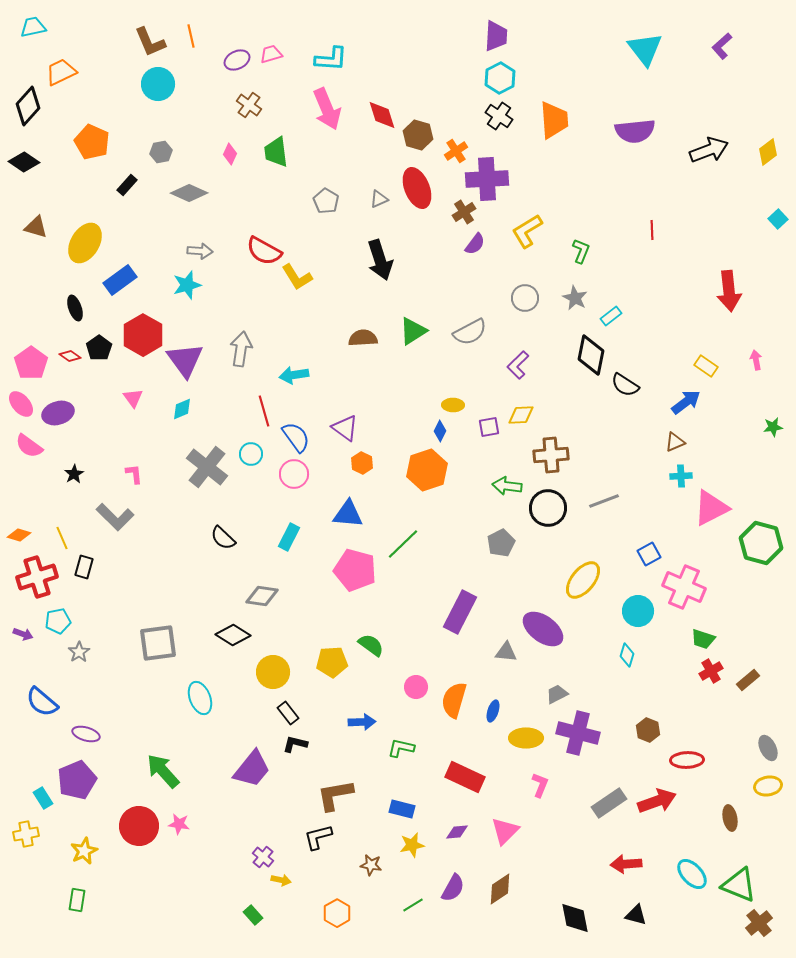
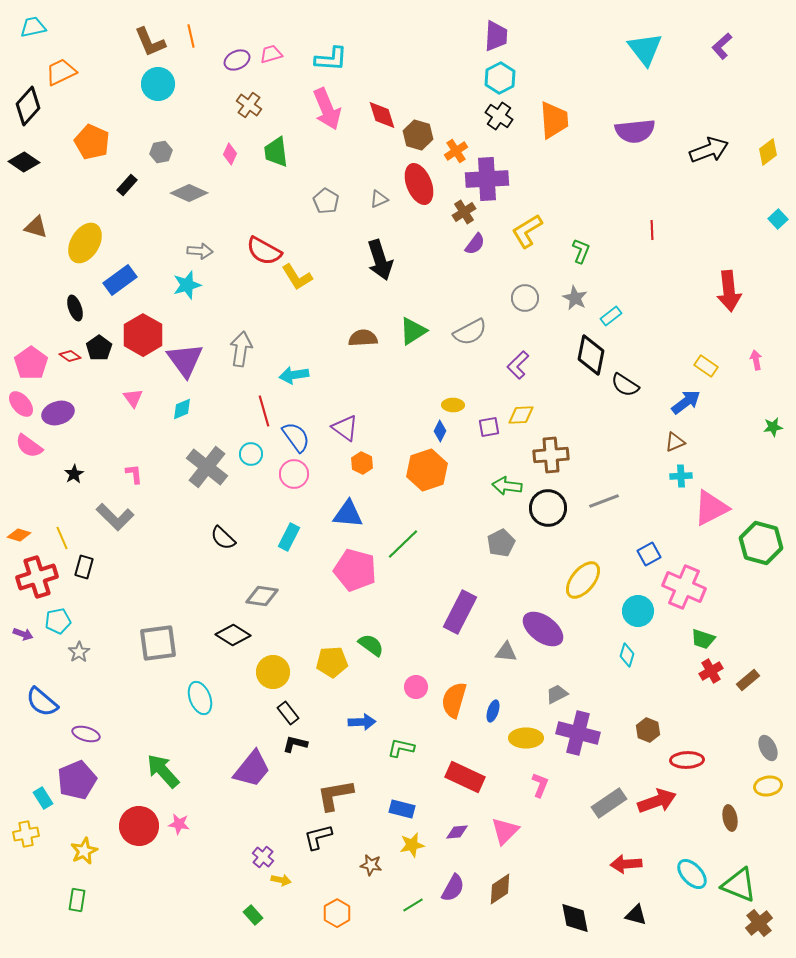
red ellipse at (417, 188): moved 2 px right, 4 px up
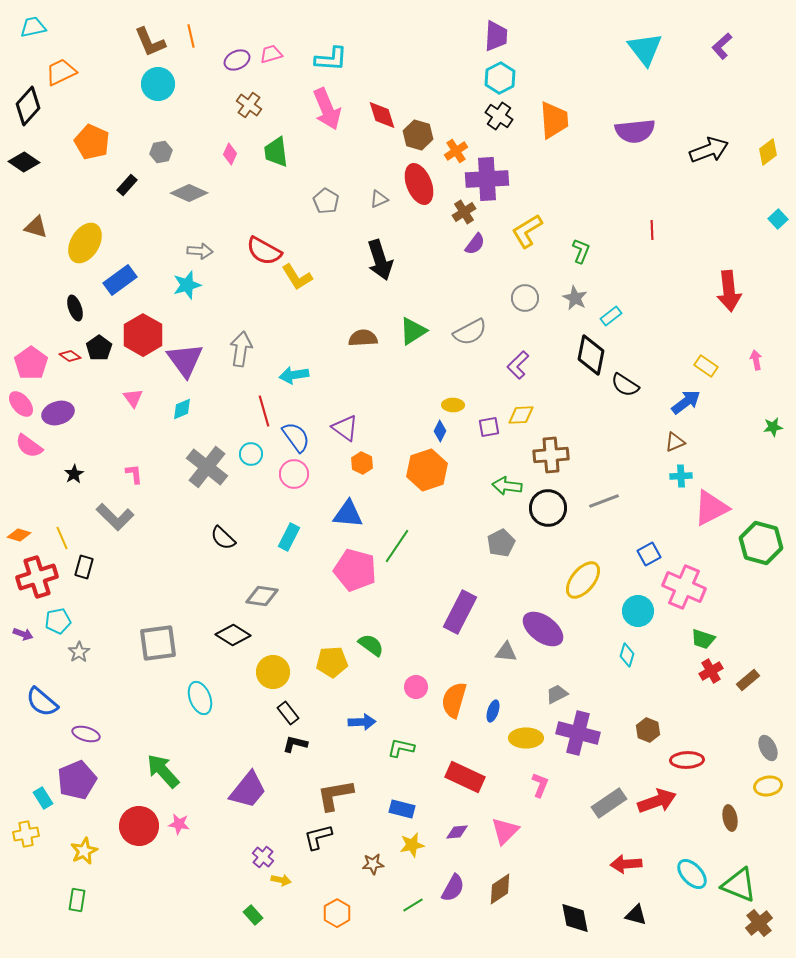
green line at (403, 544): moved 6 px left, 2 px down; rotated 12 degrees counterclockwise
purple trapezoid at (252, 769): moved 4 px left, 21 px down
brown star at (371, 865): moved 2 px right, 1 px up; rotated 15 degrees counterclockwise
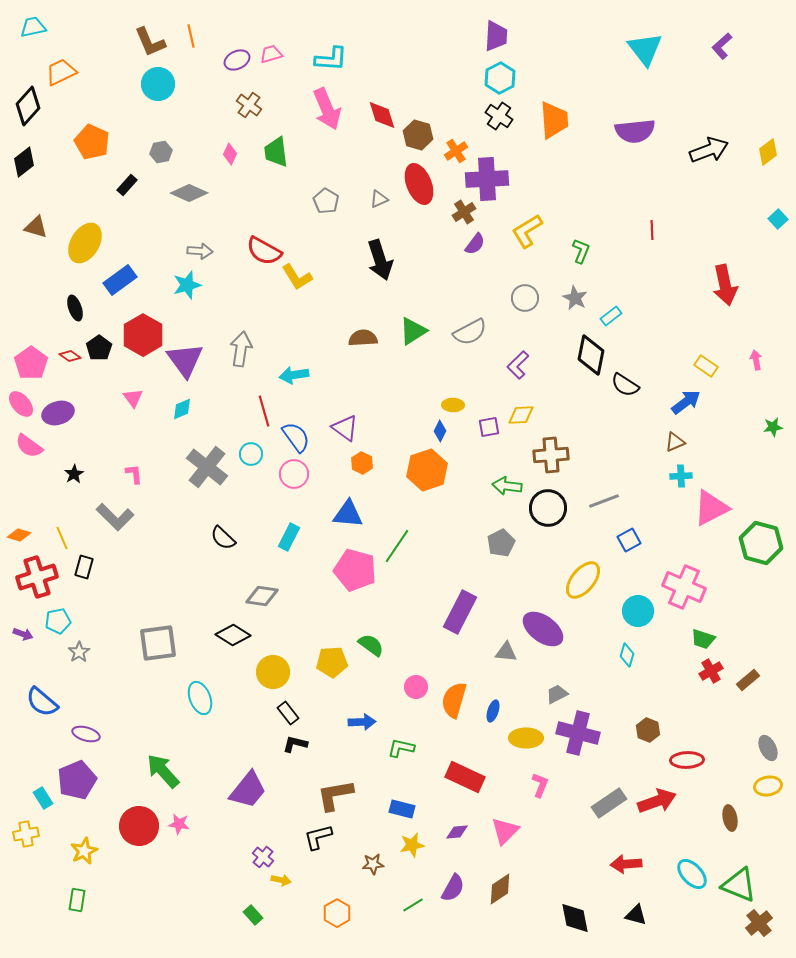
black diamond at (24, 162): rotated 72 degrees counterclockwise
red arrow at (729, 291): moved 4 px left, 6 px up; rotated 6 degrees counterclockwise
blue square at (649, 554): moved 20 px left, 14 px up
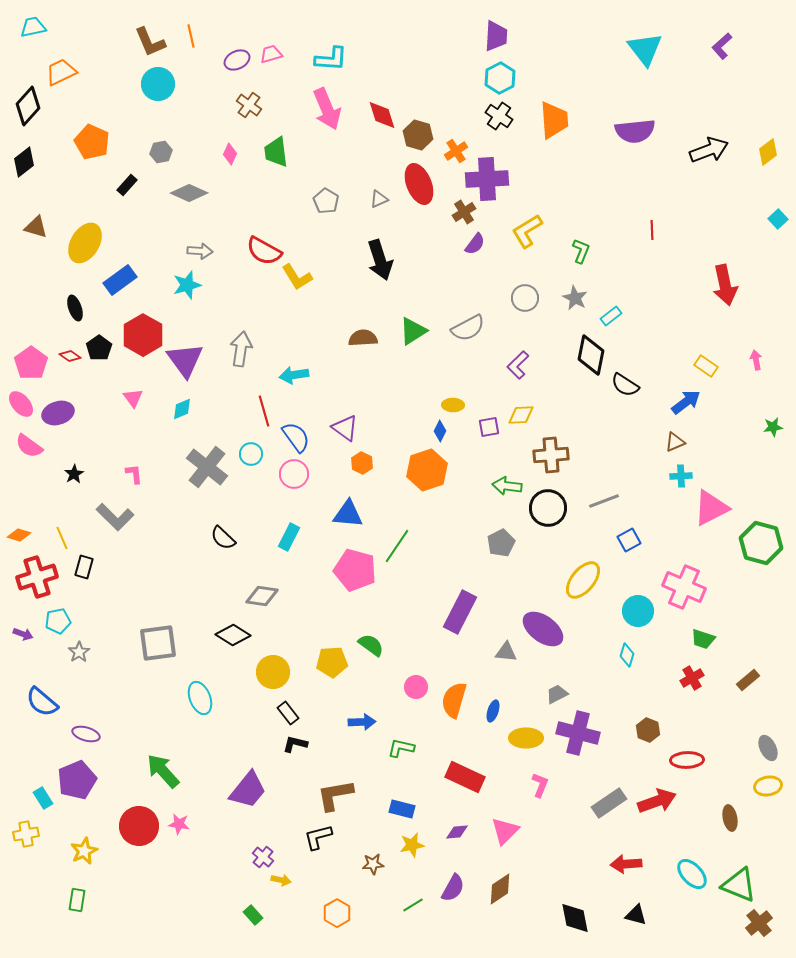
gray semicircle at (470, 332): moved 2 px left, 4 px up
red cross at (711, 671): moved 19 px left, 7 px down
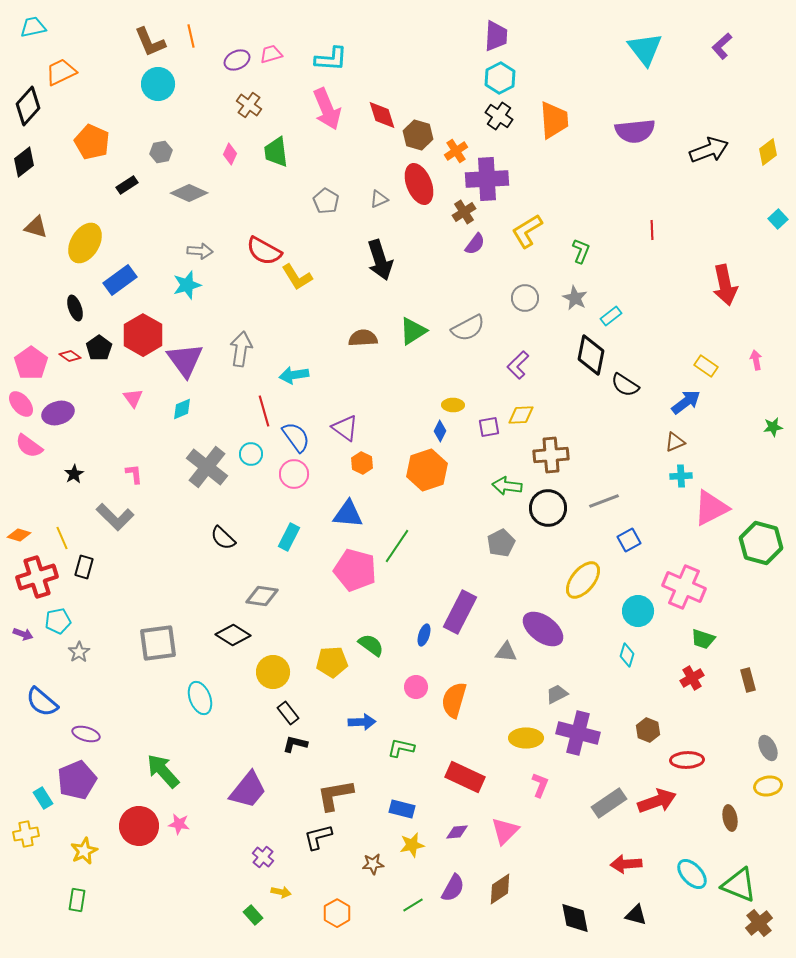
black rectangle at (127, 185): rotated 15 degrees clockwise
brown rectangle at (748, 680): rotated 65 degrees counterclockwise
blue ellipse at (493, 711): moved 69 px left, 76 px up
yellow arrow at (281, 880): moved 12 px down
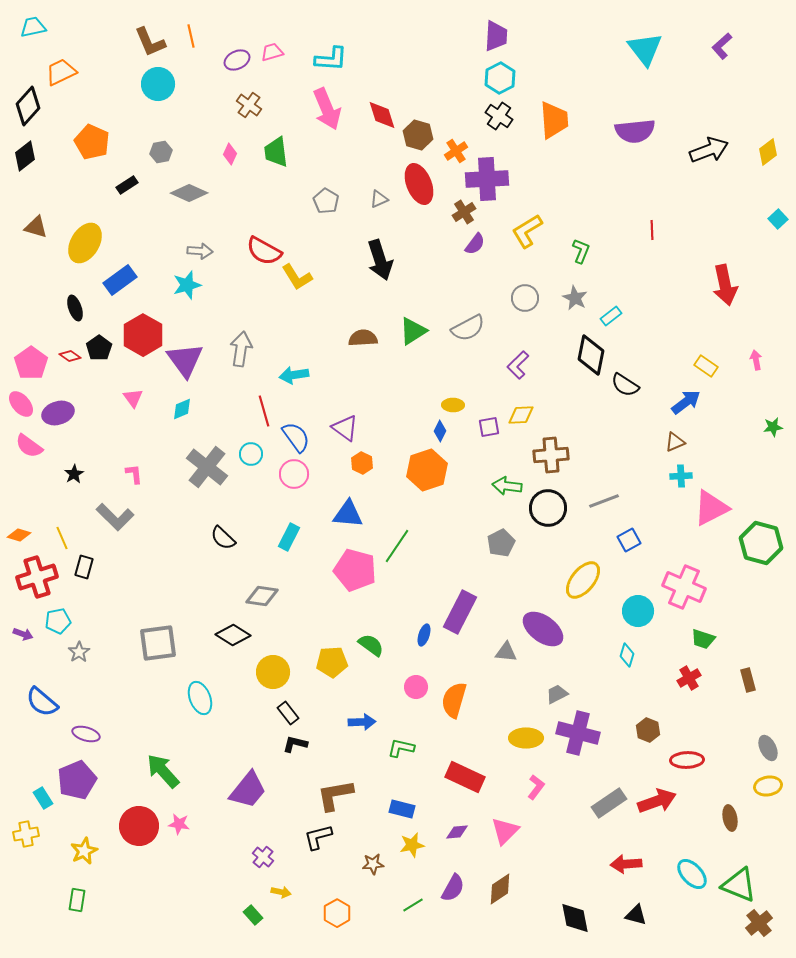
pink trapezoid at (271, 54): moved 1 px right, 2 px up
black diamond at (24, 162): moved 1 px right, 6 px up
red cross at (692, 678): moved 3 px left
pink L-shape at (540, 785): moved 4 px left, 2 px down; rotated 15 degrees clockwise
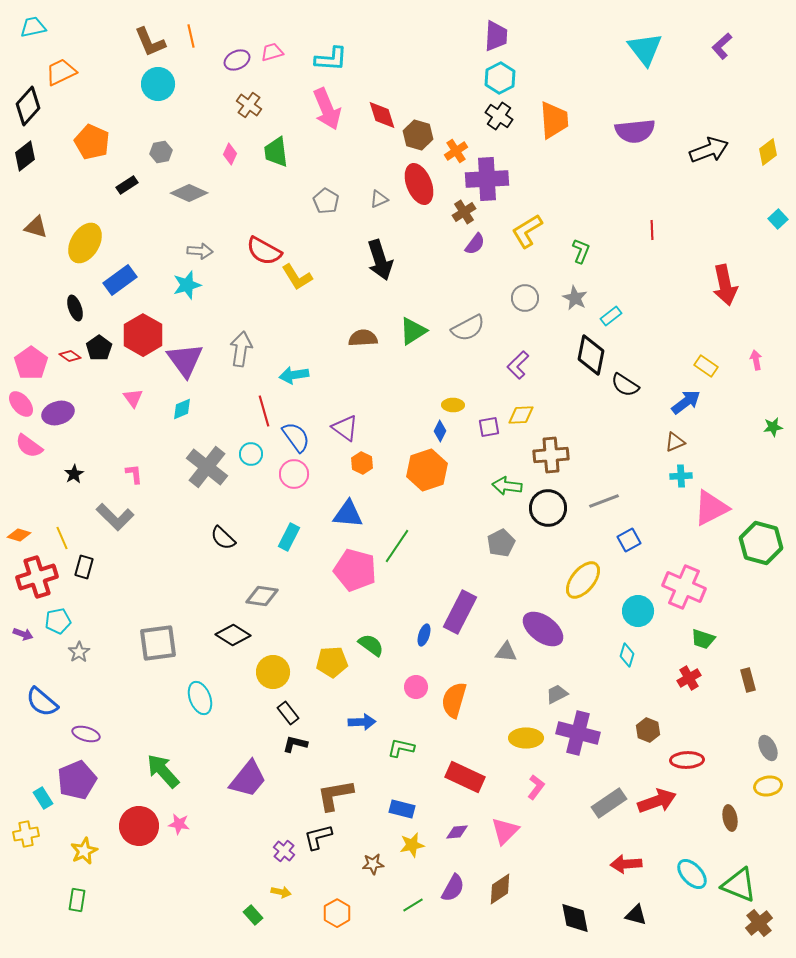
purple trapezoid at (248, 790): moved 11 px up
purple cross at (263, 857): moved 21 px right, 6 px up
